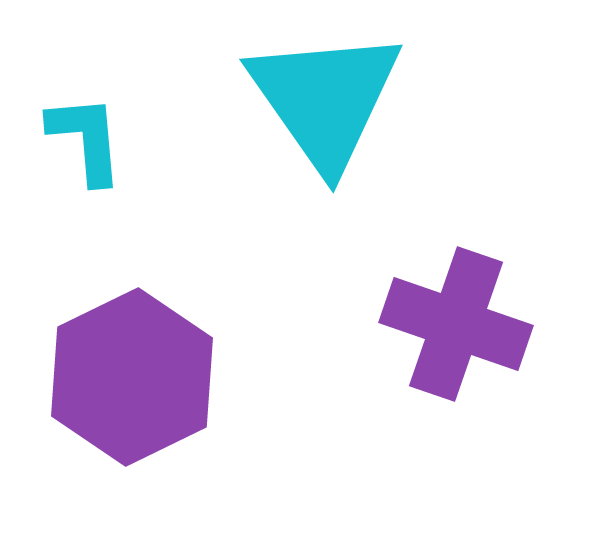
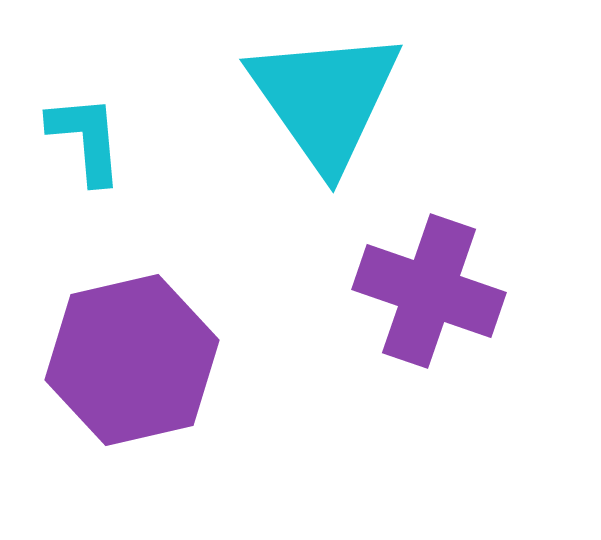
purple cross: moved 27 px left, 33 px up
purple hexagon: moved 17 px up; rotated 13 degrees clockwise
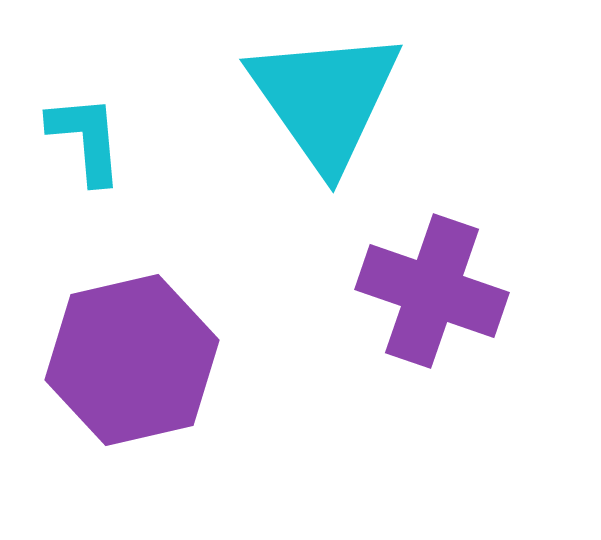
purple cross: moved 3 px right
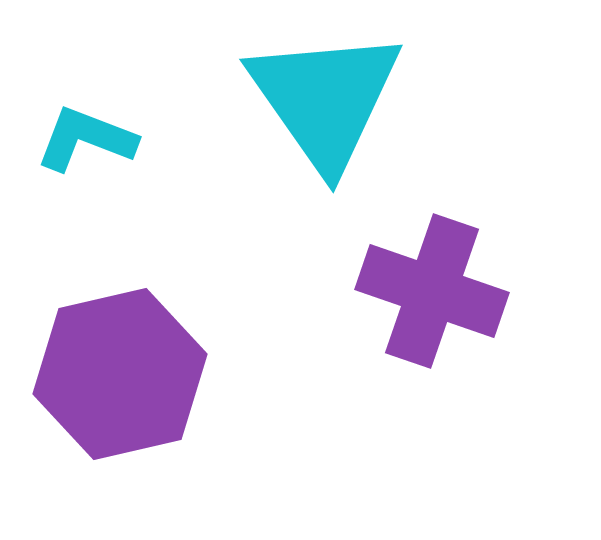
cyan L-shape: rotated 64 degrees counterclockwise
purple hexagon: moved 12 px left, 14 px down
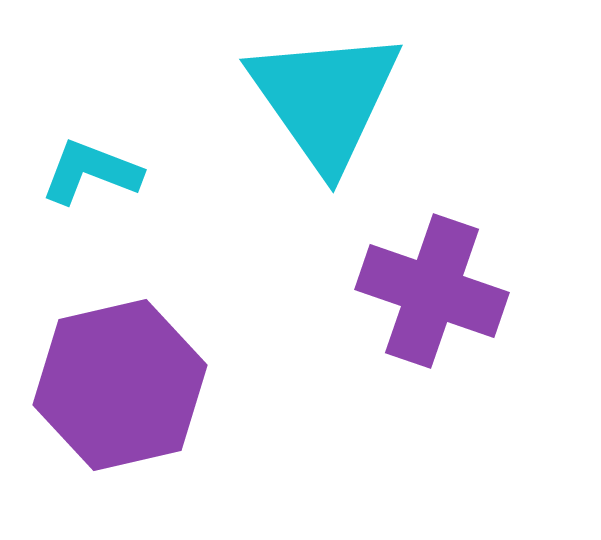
cyan L-shape: moved 5 px right, 33 px down
purple hexagon: moved 11 px down
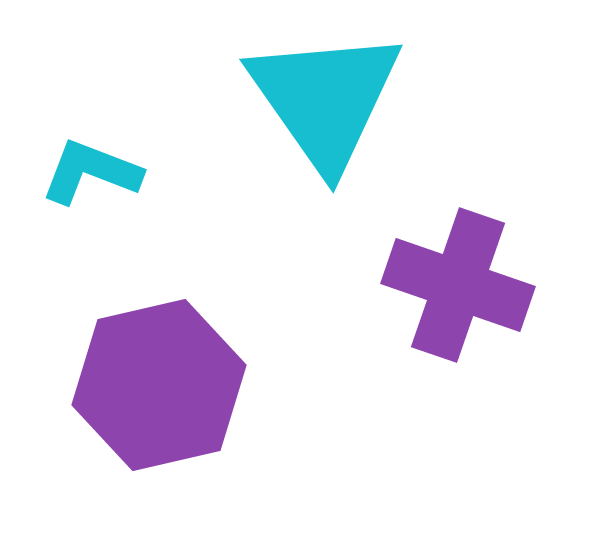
purple cross: moved 26 px right, 6 px up
purple hexagon: moved 39 px right
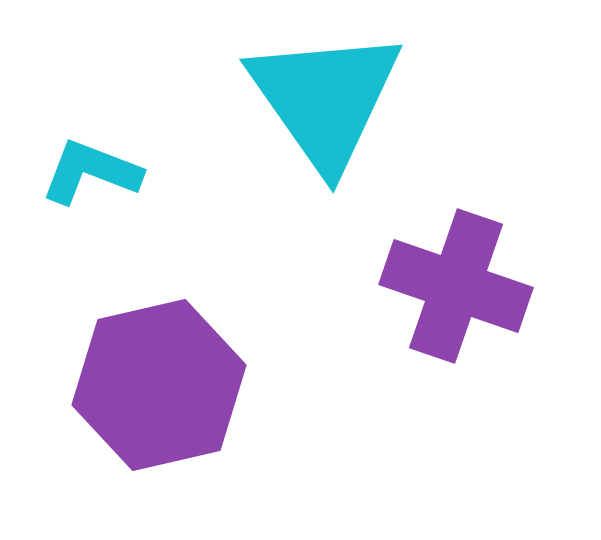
purple cross: moved 2 px left, 1 px down
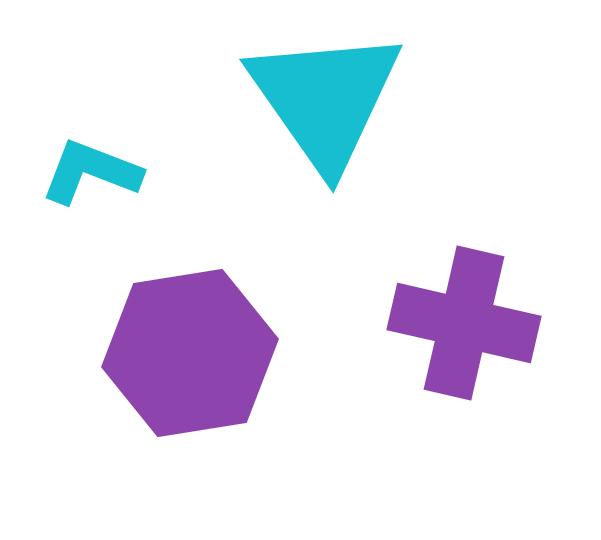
purple cross: moved 8 px right, 37 px down; rotated 6 degrees counterclockwise
purple hexagon: moved 31 px right, 32 px up; rotated 4 degrees clockwise
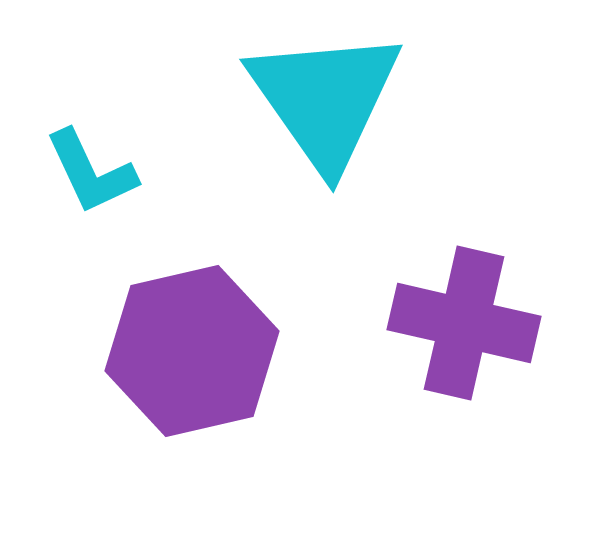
cyan L-shape: rotated 136 degrees counterclockwise
purple hexagon: moved 2 px right, 2 px up; rotated 4 degrees counterclockwise
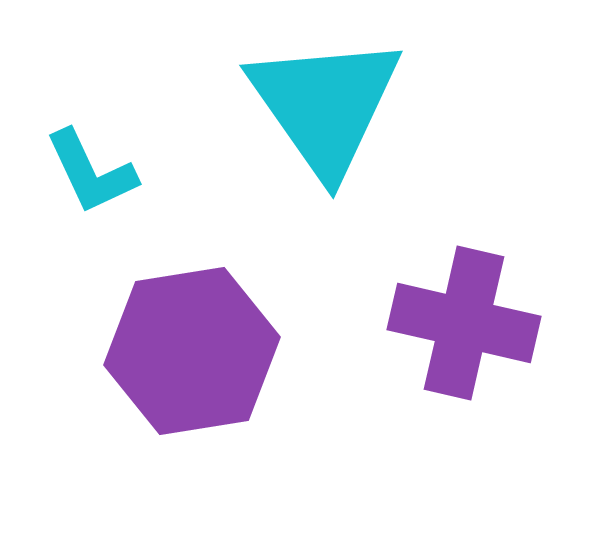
cyan triangle: moved 6 px down
purple hexagon: rotated 4 degrees clockwise
